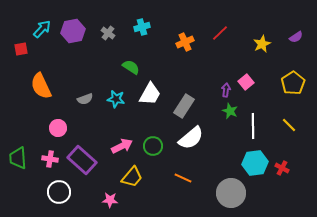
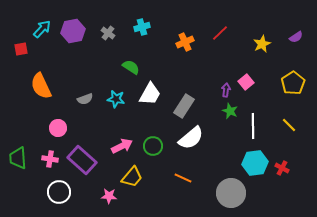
pink star: moved 1 px left, 4 px up
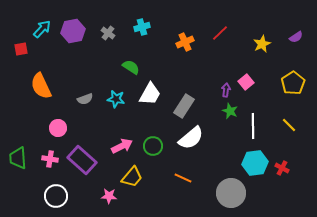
white circle: moved 3 px left, 4 px down
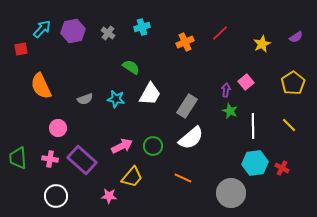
gray rectangle: moved 3 px right
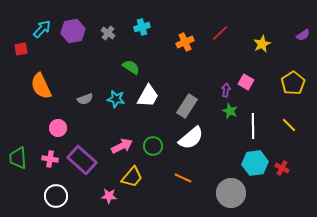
purple semicircle: moved 7 px right, 2 px up
pink square: rotated 21 degrees counterclockwise
white trapezoid: moved 2 px left, 2 px down
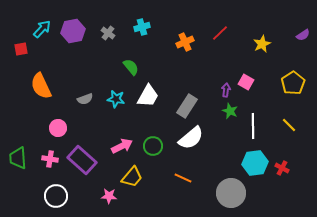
green semicircle: rotated 18 degrees clockwise
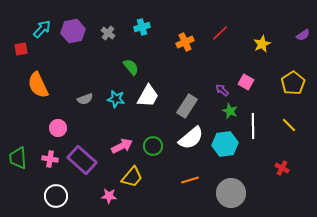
orange semicircle: moved 3 px left, 1 px up
purple arrow: moved 4 px left; rotated 56 degrees counterclockwise
cyan hexagon: moved 30 px left, 19 px up
orange line: moved 7 px right, 2 px down; rotated 42 degrees counterclockwise
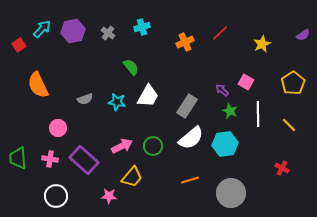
red square: moved 2 px left, 4 px up; rotated 24 degrees counterclockwise
cyan star: moved 1 px right, 3 px down
white line: moved 5 px right, 12 px up
purple rectangle: moved 2 px right
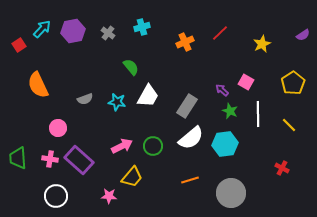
purple rectangle: moved 5 px left
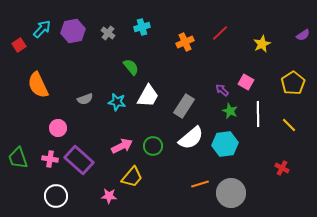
gray rectangle: moved 3 px left
green trapezoid: rotated 15 degrees counterclockwise
orange line: moved 10 px right, 4 px down
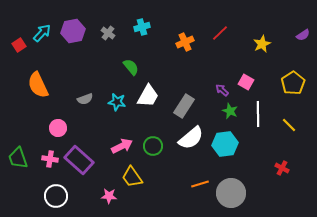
cyan arrow: moved 4 px down
yellow trapezoid: rotated 105 degrees clockwise
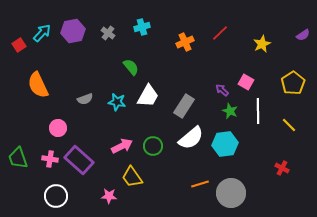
white line: moved 3 px up
